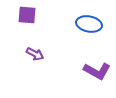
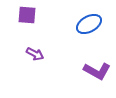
blue ellipse: rotated 40 degrees counterclockwise
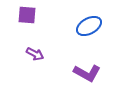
blue ellipse: moved 2 px down
purple L-shape: moved 10 px left, 2 px down
